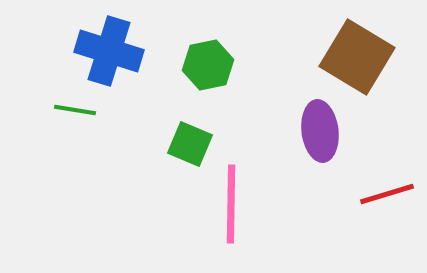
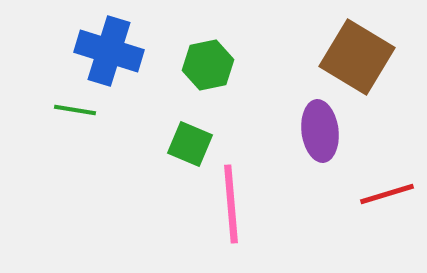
pink line: rotated 6 degrees counterclockwise
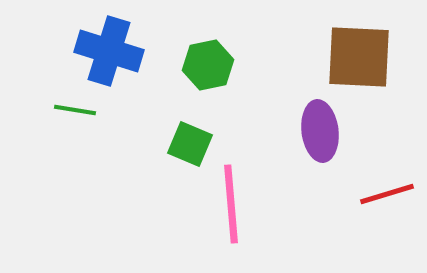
brown square: moved 2 px right; rotated 28 degrees counterclockwise
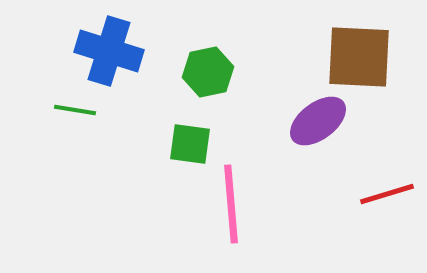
green hexagon: moved 7 px down
purple ellipse: moved 2 px left, 10 px up; rotated 60 degrees clockwise
green square: rotated 15 degrees counterclockwise
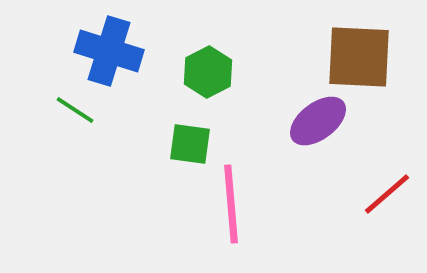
green hexagon: rotated 15 degrees counterclockwise
green line: rotated 24 degrees clockwise
red line: rotated 24 degrees counterclockwise
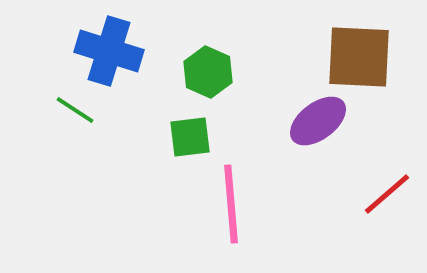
green hexagon: rotated 9 degrees counterclockwise
green square: moved 7 px up; rotated 15 degrees counterclockwise
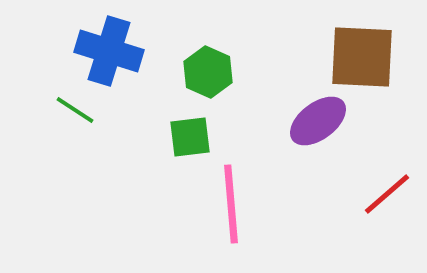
brown square: moved 3 px right
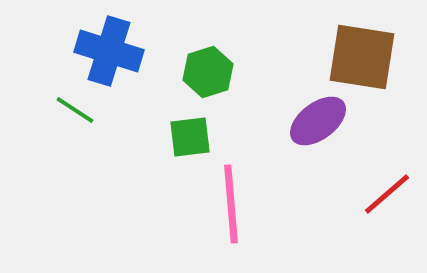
brown square: rotated 6 degrees clockwise
green hexagon: rotated 18 degrees clockwise
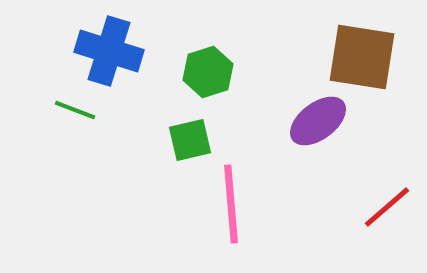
green line: rotated 12 degrees counterclockwise
green square: moved 3 px down; rotated 6 degrees counterclockwise
red line: moved 13 px down
